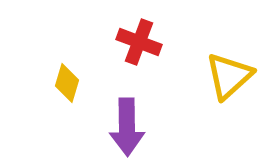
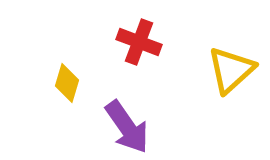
yellow triangle: moved 2 px right, 6 px up
purple arrow: rotated 34 degrees counterclockwise
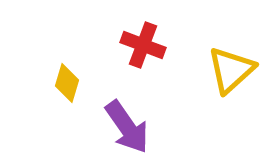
red cross: moved 4 px right, 3 px down
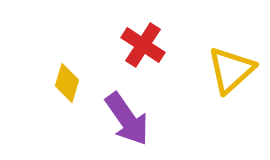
red cross: rotated 12 degrees clockwise
purple arrow: moved 8 px up
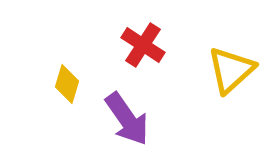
yellow diamond: moved 1 px down
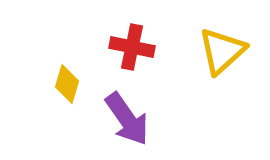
red cross: moved 11 px left, 2 px down; rotated 21 degrees counterclockwise
yellow triangle: moved 9 px left, 19 px up
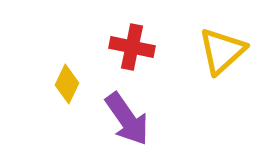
yellow diamond: rotated 9 degrees clockwise
